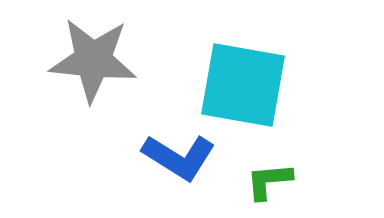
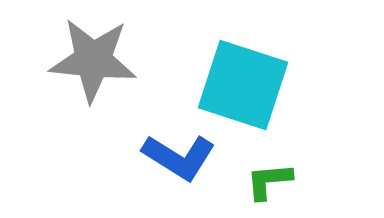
cyan square: rotated 8 degrees clockwise
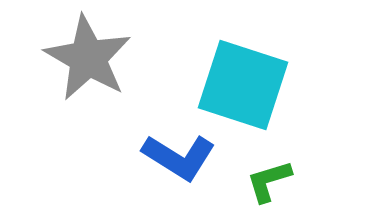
gray star: moved 5 px left, 2 px up; rotated 24 degrees clockwise
green L-shape: rotated 12 degrees counterclockwise
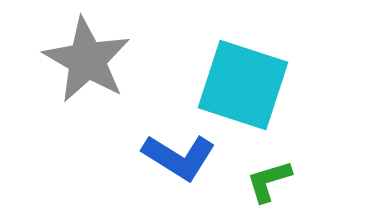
gray star: moved 1 px left, 2 px down
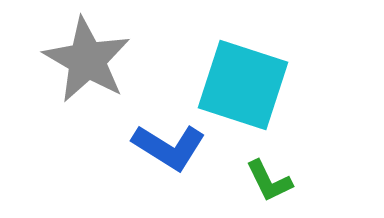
blue L-shape: moved 10 px left, 10 px up
green L-shape: rotated 99 degrees counterclockwise
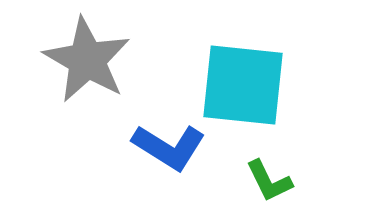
cyan square: rotated 12 degrees counterclockwise
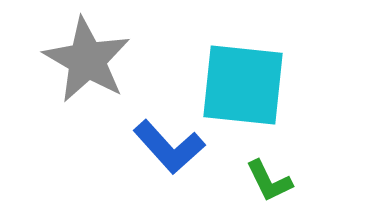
blue L-shape: rotated 16 degrees clockwise
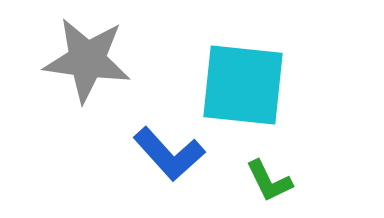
gray star: rotated 22 degrees counterclockwise
blue L-shape: moved 7 px down
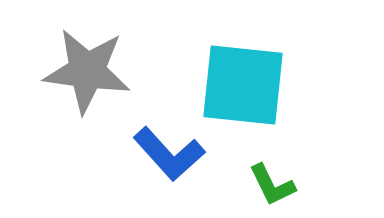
gray star: moved 11 px down
green L-shape: moved 3 px right, 4 px down
